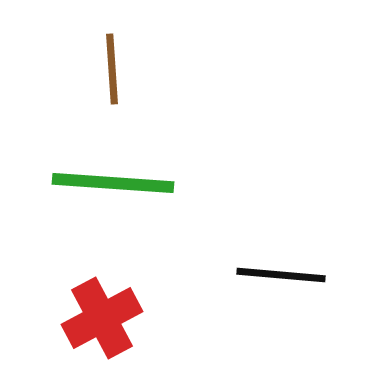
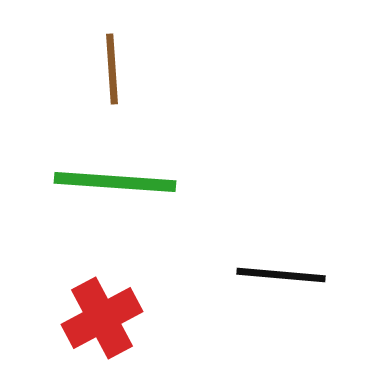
green line: moved 2 px right, 1 px up
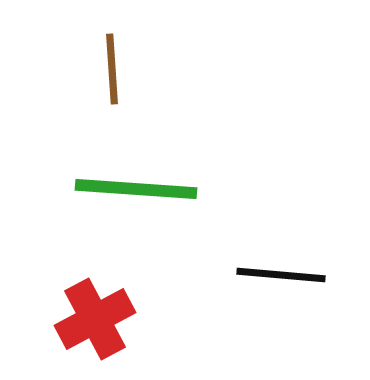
green line: moved 21 px right, 7 px down
red cross: moved 7 px left, 1 px down
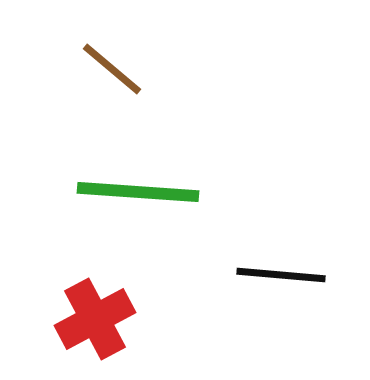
brown line: rotated 46 degrees counterclockwise
green line: moved 2 px right, 3 px down
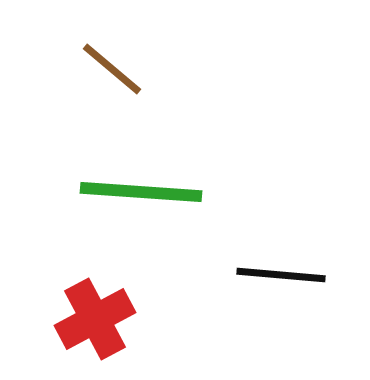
green line: moved 3 px right
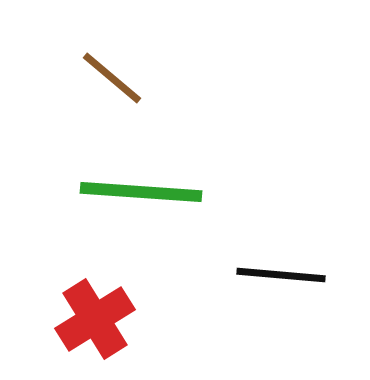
brown line: moved 9 px down
red cross: rotated 4 degrees counterclockwise
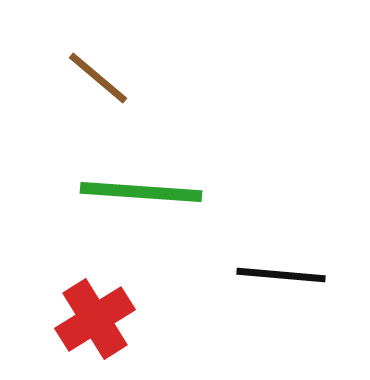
brown line: moved 14 px left
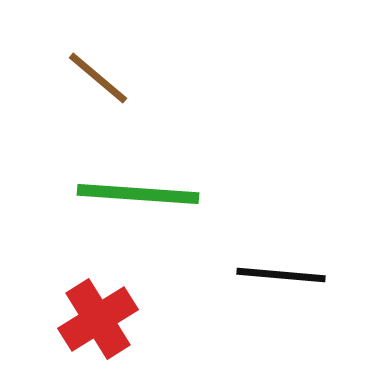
green line: moved 3 px left, 2 px down
red cross: moved 3 px right
